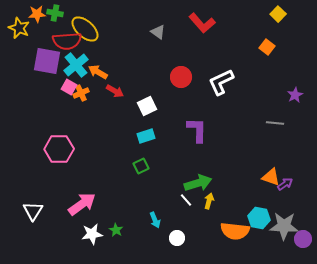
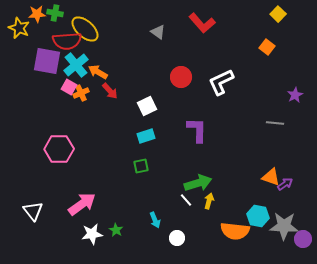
red arrow: moved 5 px left; rotated 18 degrees clockwise
green square: rotated 14 degrees clockwise
white triangle: rotated 10 degrees counterclockwise
cyan hexagon: moved 1 px left, 2 px up
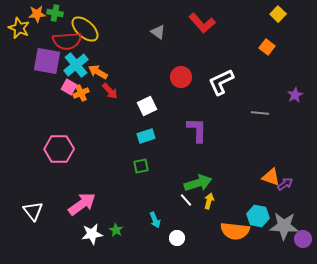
gray line: moved 15 px left, 10 px up
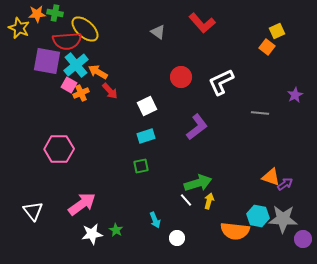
yellow square: moved 1 px left, 17 px down; rotated 21 degrees clockwise
pink square: moved 2 px up
purple L-shape: moved 3 px up; rotated 52 degrees clockwise
gray star: moved 1 px left, 7 px up
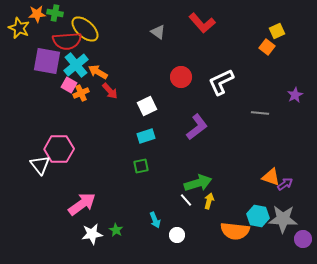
white triangle: moved 7 px right, 46 px up
white circle: moved 3 px up
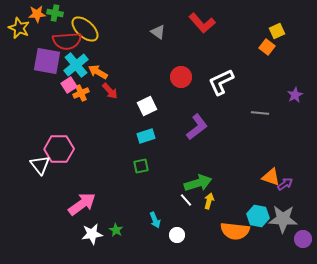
pink square: rotated 28 degrees clockwise
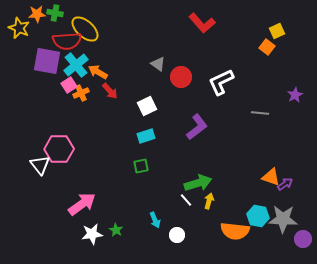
gray triangle: moved 32 px down
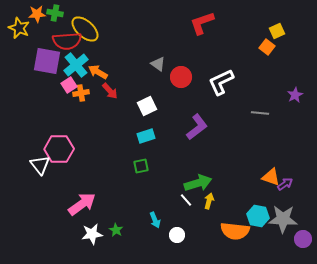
red L-shape: rotated 112 degrees clockwise
orange cross: rotated 14 degrees clockwise
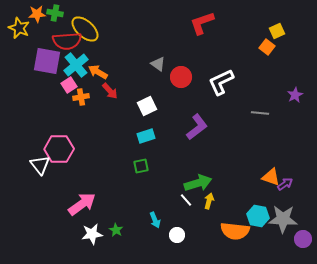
orange cross: moved 4 px down
